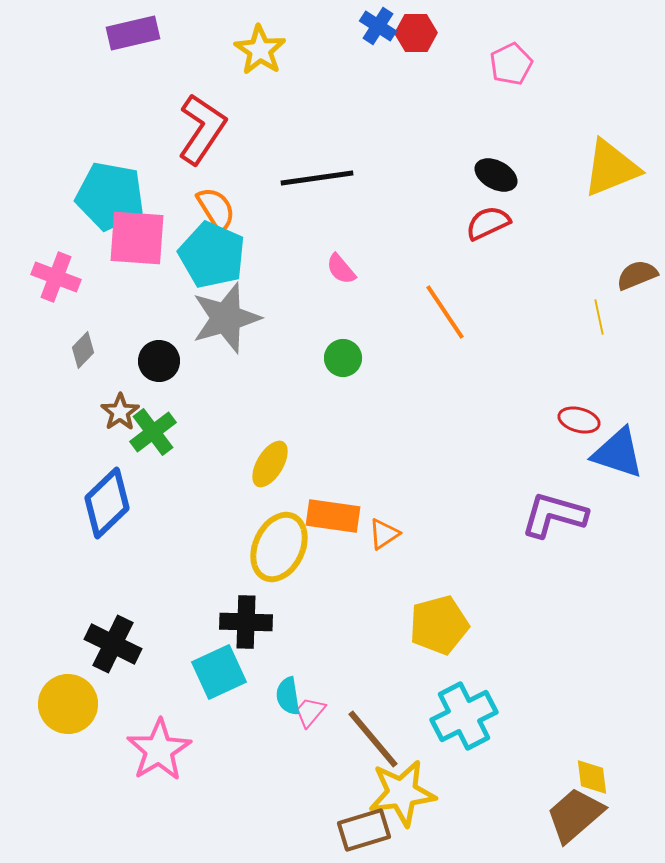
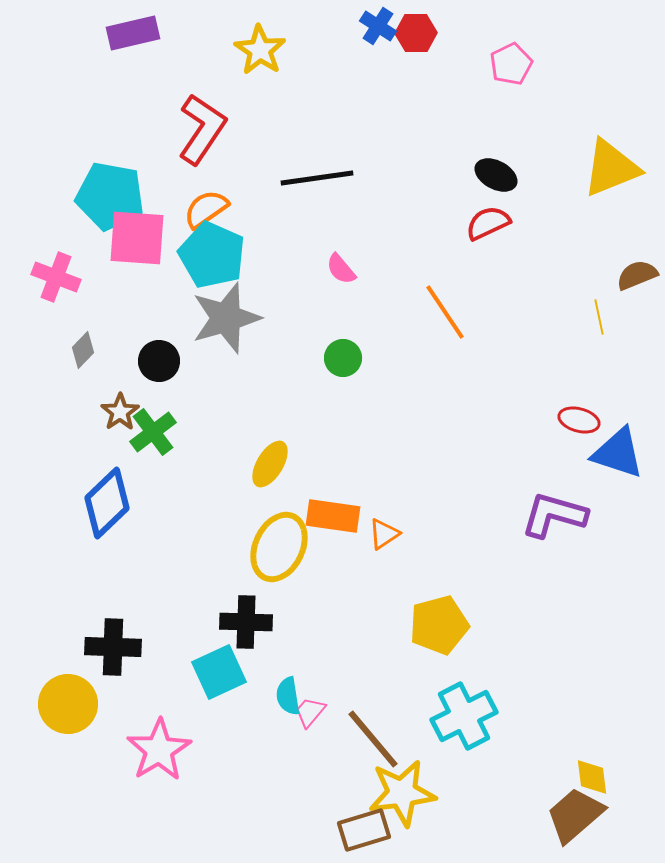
orange semicircle at (216, 209): moved 10 px left; rotated 93 degrees counterclockwise
black cross at (113, 644): moved 3 px down; rotated 24 degrees counterclockwise
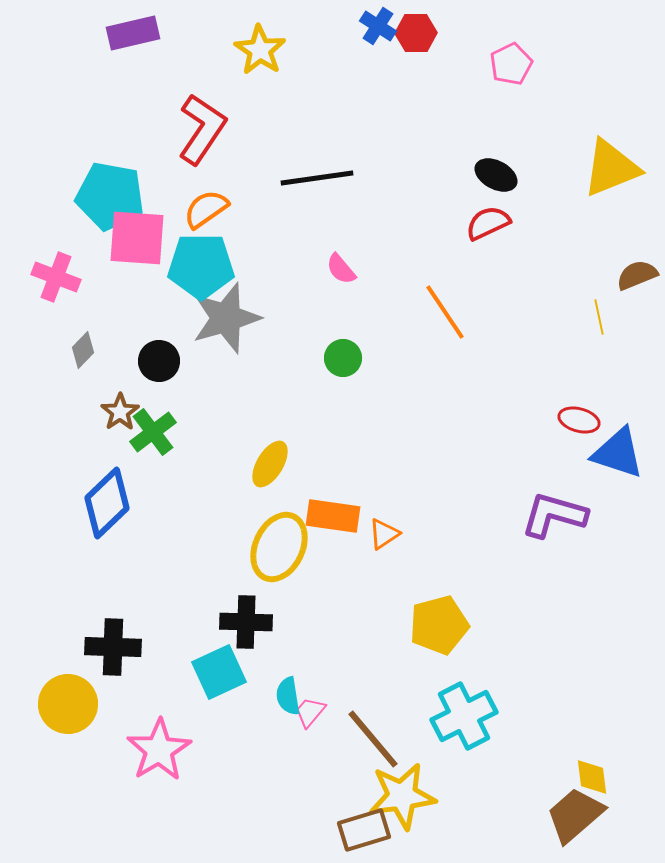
cyan pentagon at (212, 255): moved 11 px left, 11 px down; rotated 24 degrees counterclockwise
yellow star at (402, 793): moved 3 px down
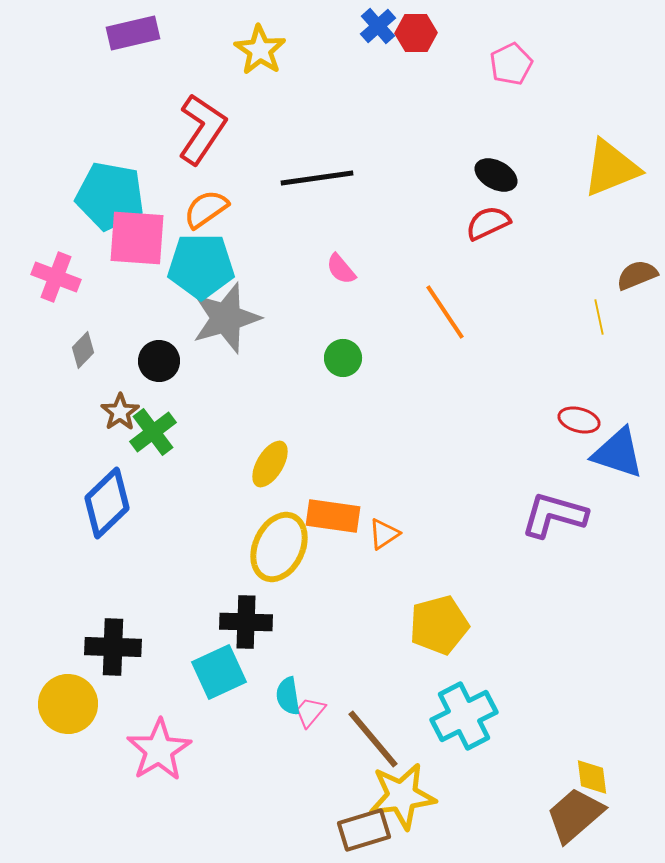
blue cross at (378, 26): rotated 15 degrees clockwise
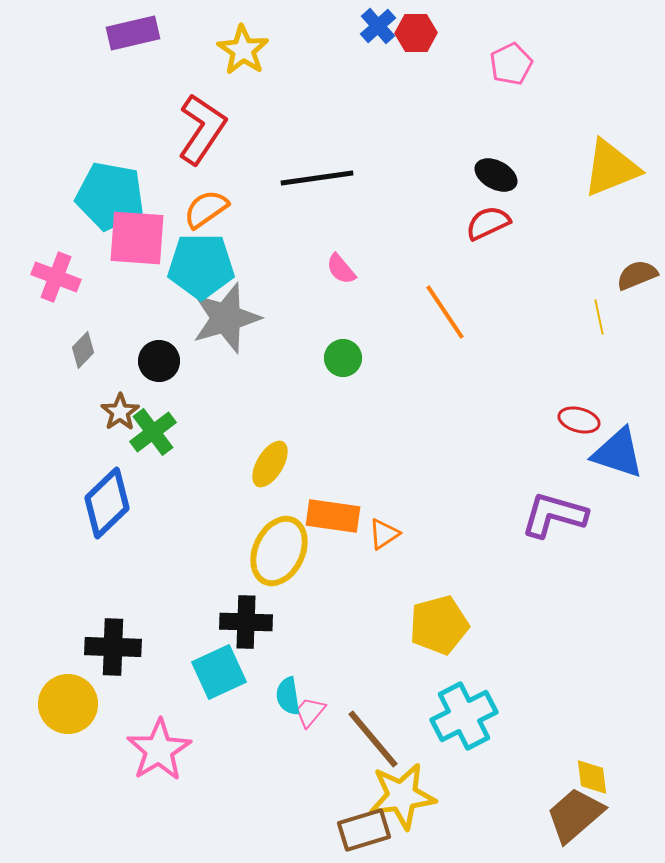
yellow star at (260, 50): moved 17 px left
yellow ellipse at (279, 547): moved 4 px down
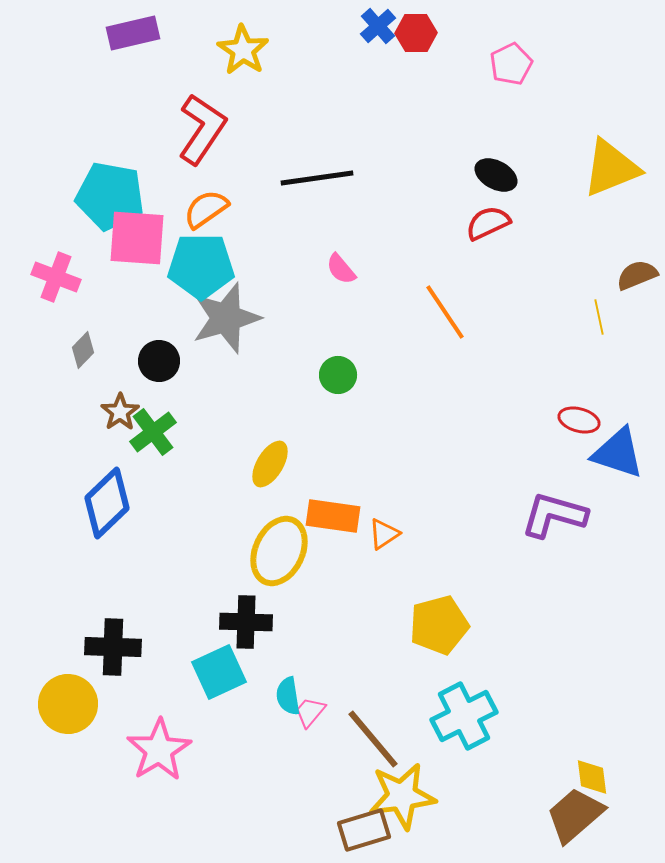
green circle at (343, 358): moved 5 px left, 17 px down
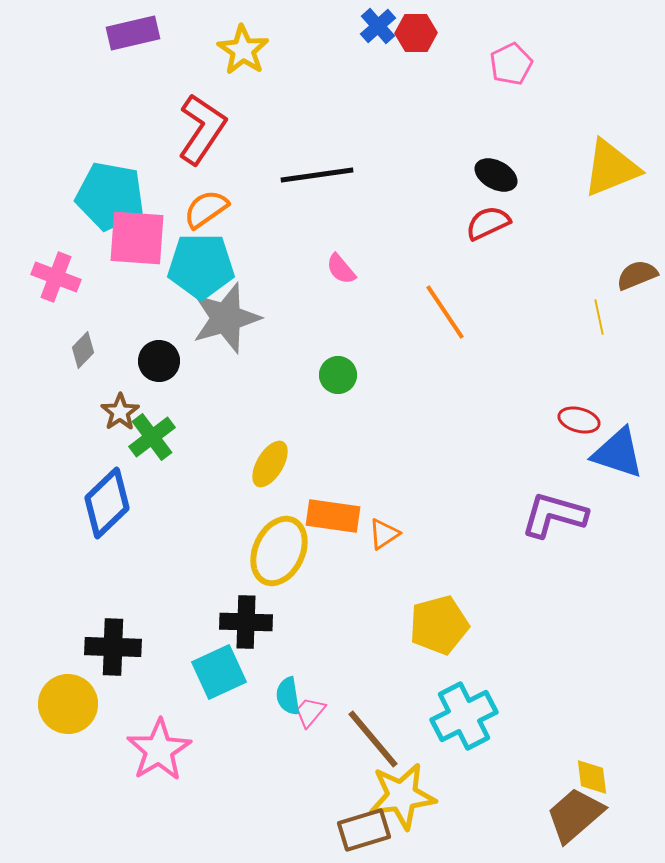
black line at (317, 178): moved 3 px up
green cross at (153, 432): moved 1 px left, 5 px down
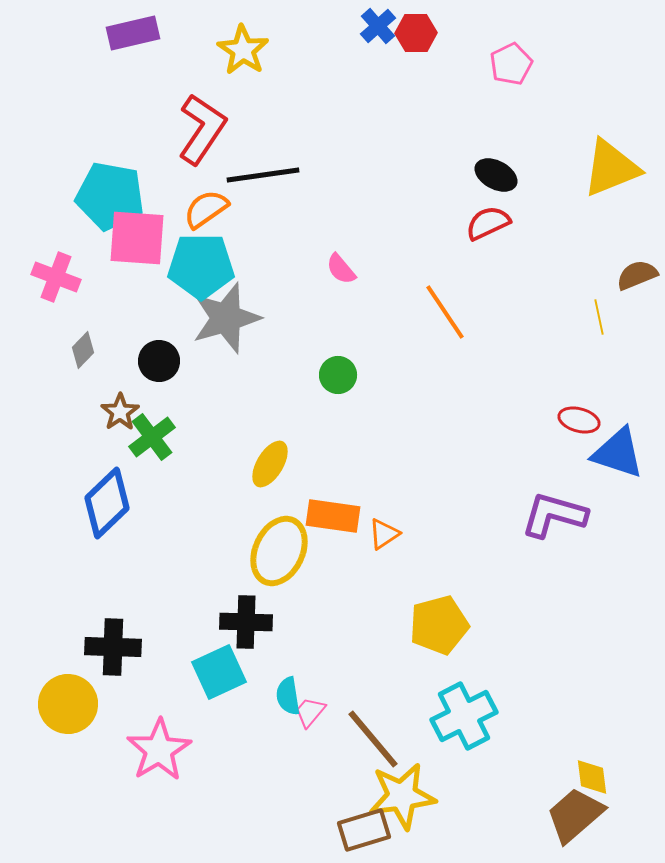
black line at (317, 175): moved 54 px left
